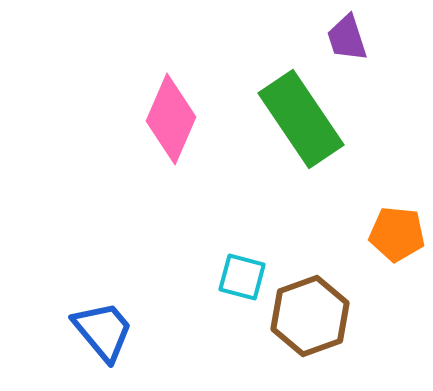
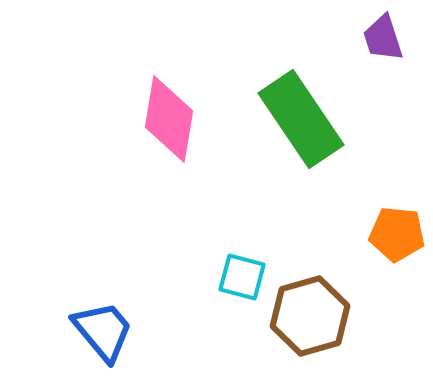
purple trapezoid: moved 36 px right
pink diamond: moved 2 px left; rotated 14 degrees counterclockwise
brown hexagon: rotated 4 degrees clockwise
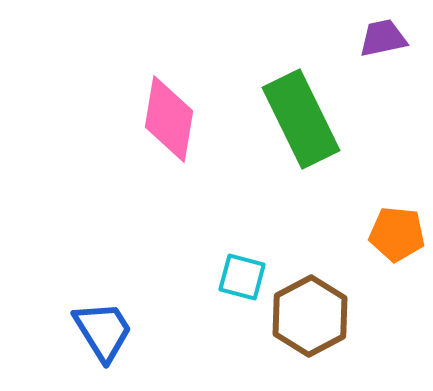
purple trapezoid: rotated 96 degrees clockwise
green rectangle: rotated 8 degrees clockwise
brown hexagon: rotated 12 degrees counterclockwise
blue trapezoid: rotated 8 degrees clockwise
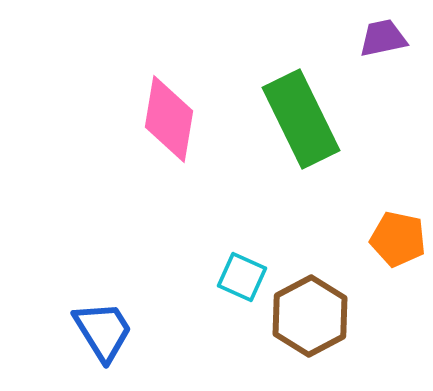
orange pentagon: moved 1 px right, 5 px down; rotated 6 degrees clockwise
cyan square: rotated 9 degrees clockwise
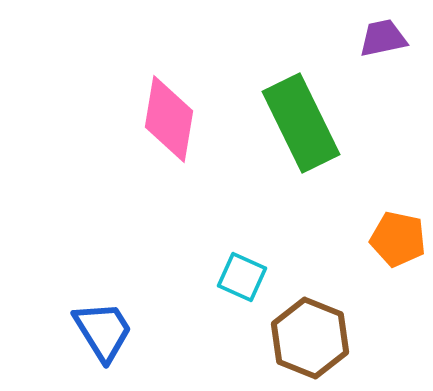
green rectangle: moved 4 px down
brown hexagon: moved 22 px down; rotated 10 degrees counterclockwise
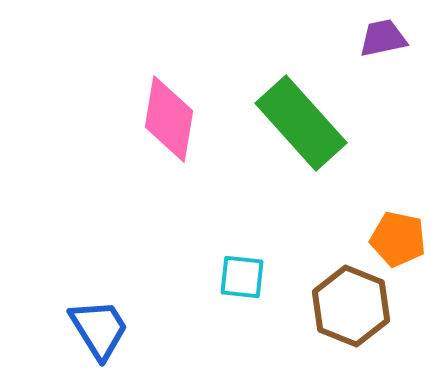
green rectangle: rotated 16 degrees counterclockwise
cyan square: rotated 18 degrees counterclockwise
blue trapezoid: moved 4 px left, 2 px up
brown hexagon: moved 41 px right, 32 px up
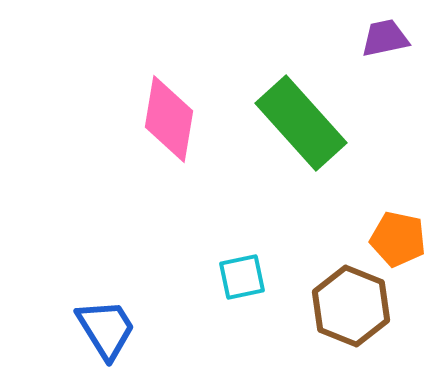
purple trapezoid: moved 2 px right
cyan square: rotated 18 degrees counterclockwise
blue trapezoid: moved 7 px right
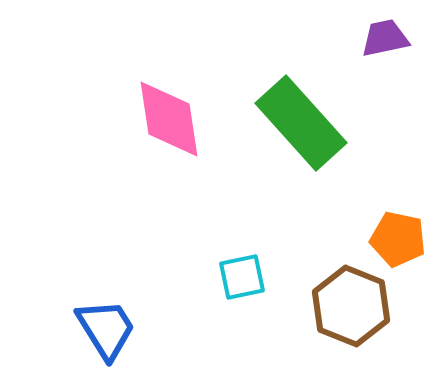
pink diamond: rotated 18 degrees counterclockwise
